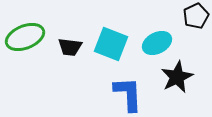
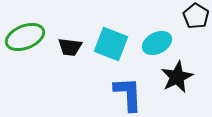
black pentagon: rotated 15 degrees counterclockwise
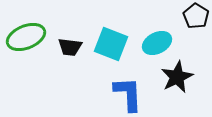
green ellipse: moved 1 px right
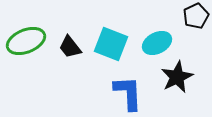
black pentagon: rotated 15 degrees clockwise
green ellipse: moved 4 px down
black trapezoid: rotated 45 degrees clockwise
blue L-shape: moved 1 px up
